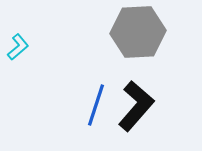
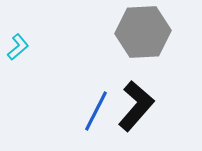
gray hexagon: moved 5 px right
blue line: moved 6 px down; rotated 9 degrees clockwise
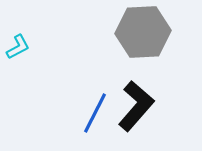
cyan L-shape: rotated 12 degrees clockwise
blue line: moved 1 px left, 2 px down
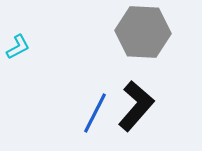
gray hexagon: rotated 6 degrees clockwise
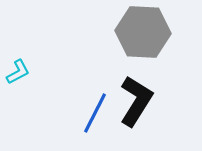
cyan L-shape: moved 25 px down
black L-shape: moved 5 px up; rotated 9 degrees counterclockwise
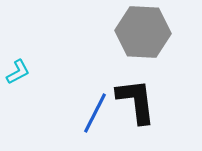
black L-shape: rotated 39 degrees counterclockwise
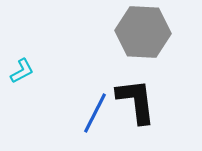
cyan L-shape: moved 4 px right, 1 px up
